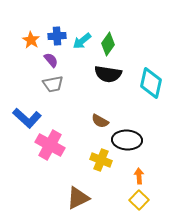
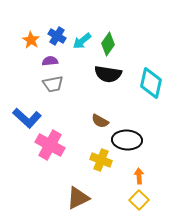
blue cross: rotated 36 degrees clockwise
purple semicircle: moved 1 px left, 1 px down; rotated 56 degrees counterclockwise
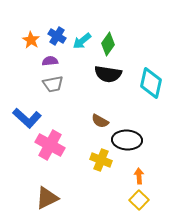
brown triangle: moved 31 px left
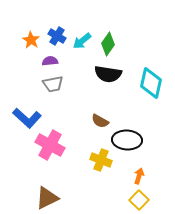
orange arrow: rotated 21 degrees clockwise
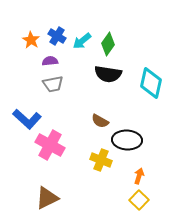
blue L-shape: moved 1 px down
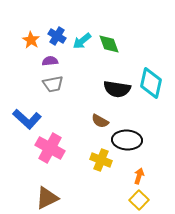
green diamond: moved 1 px right; rotated 55 degrees counterclockwise
black semicircle: moved 9 px right, 15 px down
pink cross: moved 3 px down
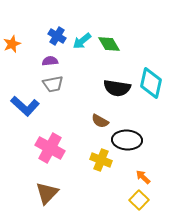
orange star: moved 19 px left, 4 px down; rotated 18 degrees clockwise
green diamond: rotated 10 degrees counterclockwise
black semicircle: moved 1 px up
blue L-shape: moved 2 px left, 13 px up
orange arrow: moved 4 px right, 1 px down; rotated 63 degrees counterclockwise
brown triangle: moved 5 px up; rotated 20 degrees counterclockwise
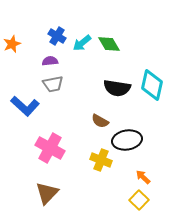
cyan arrow: moved 2 px down
cyan diamond: moved 1 px right, 2 px down
black ellipse: rotated 12 degrees counterclockwise
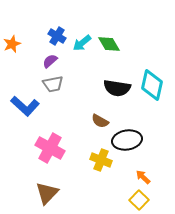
purple semicircle: rotated 35 degrees counterclockwise
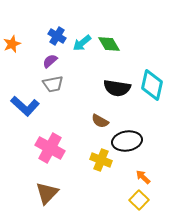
black ellipse: moved 1 px down
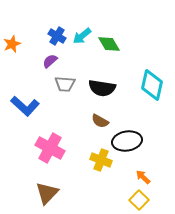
cyan arrow: moved 7 px up
gray trapezoid: moved 12 px right; rotated 15 degrees clockwise
black semicircle: moved 15 px left
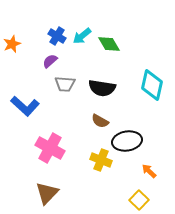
orange arrow: moved 6 px right, 6 px up
